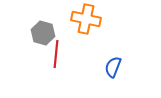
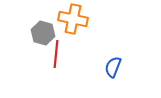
orange cross: moved 13 px left
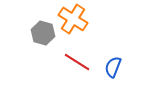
orange cross: rotated 20 degrees clockwise
red line: moved 21 px right, 8 px down; rotated 64 degrees counterclockwise
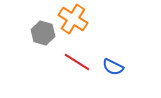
blue semicircle: rotated 85 degrees counterclockwise
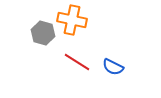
orange cross: moved 1 px left, 1 px down; rotated 20 degrees counterclockwise
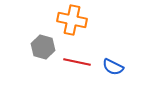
gray hexagon: moved 14 px down
red line: rotated 20 degrees counterclockwise
